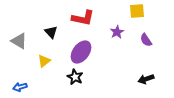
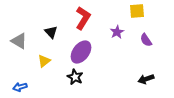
red L-shape: rotated 70 degrees counterclockwise
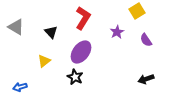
yellow square: rotated 28 degrees counterclockwise
gray triangle: moved 3 px left, 14 px up
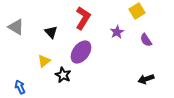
black star: moved 12 px left, 2 px up
blue arrow: rotated 80 degrees clockwise
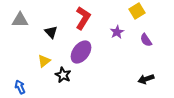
gray triangle: moved 4 px right, 7 px up; rotated 30 degrees counterclockwise
